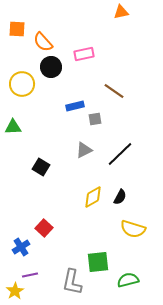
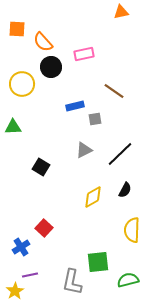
black semicircle: moved 5 px right, 7 px up
yellow semicircle: moved 1 px left, 1 px down; rotated 75 degrees clockwise
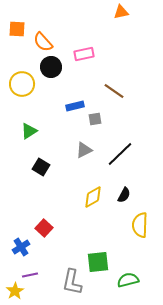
green triangle: moved 16 px right, 4 px down; rotated 30 degrees counterclockwise
black semicircle: moved 1 px left, 5 px down
yellow semicircle: moved 8 px right, 5 px up
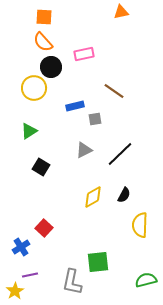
orange square: moved 27 px right, 12 px up
yellow circle: moved 12 px right, 4 px down
green semicircle: moved 18 px right
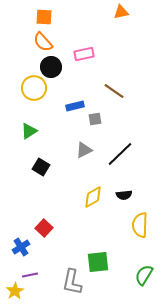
black semicircle: rotated 56 degrees clockwise
green semicircle: moved 2 px left, 5 px up; rotated 45 degrees counterclockwise
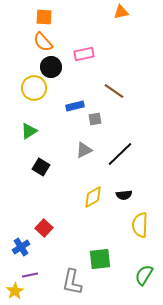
green square: moved 2 px right, 3 px up
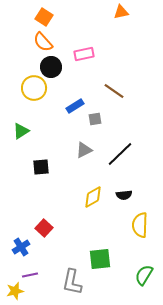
orange square: rotated 30 degrees clockwise
blue rectangle: rotated 18 degrees counterclockwise
green triangle: moved 8 px left
black square: rotated 36 degrees counterclockwise
yellow star: rotated 18 degrees clockwise
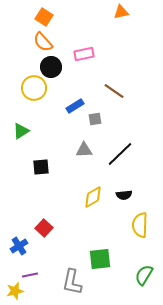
gray triangle: rotated 24 degrees clockwise
blue cross: moved 2 px left, 1 px up
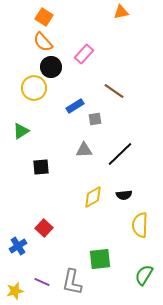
pink rectangle: rotated 36 degrees counterclockwise
blue cross: moved 1 px left
purple line: moved 12 px right, 7 px down; rotated 35 degrees clockwise
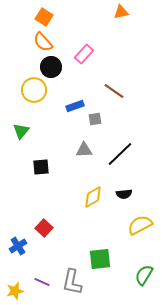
yellow circle: moved 2 px down
blue rectangle: rotated 12 degrees clockwise
green triangle: rotated 18 degrees counterclockwise
black semicircle: moved 1 px up
yellow semicircle: rotated 60 degrees clockwise
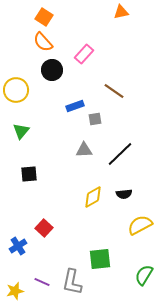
black circle: moved 1 px right, 3 px down
yellow circle: moved 18 px left
black square: moved 12 px left, 7 px down
